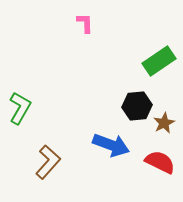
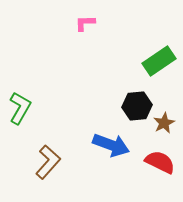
pink L-shape: rotated 90 degrees counterclockwise
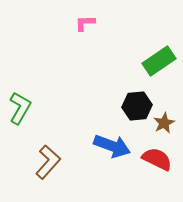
blue arrow: moved 1 px right, 1 px down
red semicircle: moved 3 px left, 3 px up
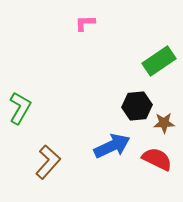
brown star: rotated 25 degrees clockwise
blue arrow: rotated 45 degrees counterclockwise
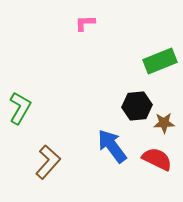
green rectangle: moved 1 px right; rotated 12 degrees clockwise
blue arrow: rotated 102 degrees counterclockwise
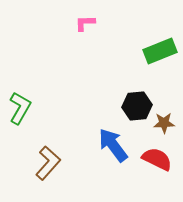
green rectangle: moved 10 px up
blue arrow: moved 1 px right, 1 px up
brown L-shape: moved 1 px down
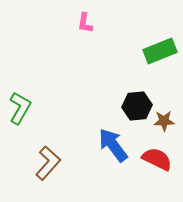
pink L-shape: rotated 80 degrees counterclockwise
brown star: moved 2 px up
